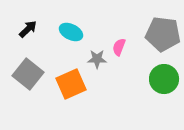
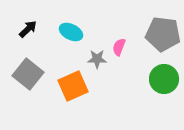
orange square: moved 2 px right, 2 px down
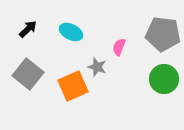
gray star: moved 8 px down; rotated 18 degrees clockwise
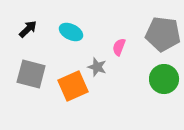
gray square: moved 3 px right; rotated 24 degrees counterclockwise
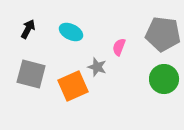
black arrow: rotated 18 degrees counterclockwise
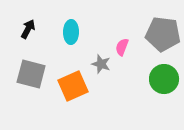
cyan ellipse: rotated 65 degrees clockwise
pink semicircle: moved 3 px right
gray star: moved 4 px right, 3 px up
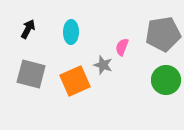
gray pentagon: rotated 16 degrees counterclockwise
gray star: moved 2 px right, 1 px down
green circle: moved 2 px right, 1 px down
orange square: moved 2 px right, 5 px up
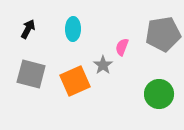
cyan ellipse: moved 2 px right, 3 px up
gray star: rotated 18 degrees clockwise
green circle: moved 7 px left, 14 px down
